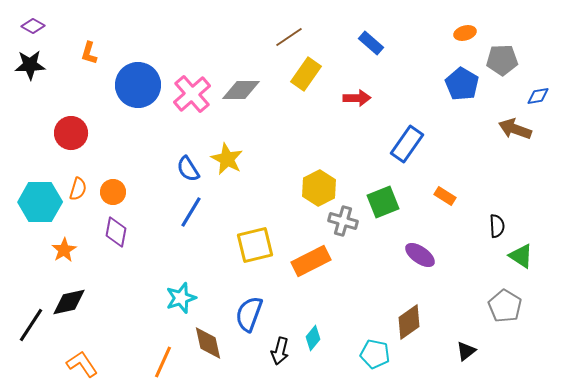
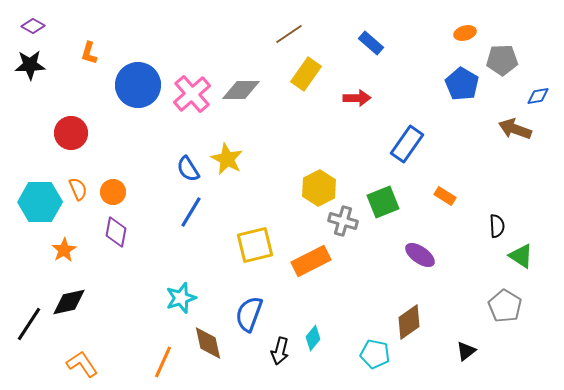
brown line at (289, 37): moved 3 px up
orange semicircle at (78, 189): rotated 40 degrees counterclockwise
black line at (31, 325): moved 2 px left, 1 px up
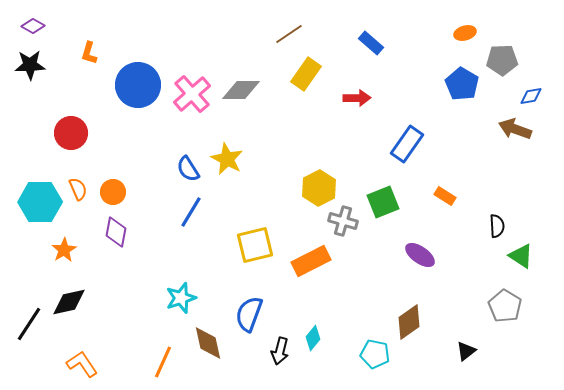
blue diamond at (538, 96): moved 7 px left
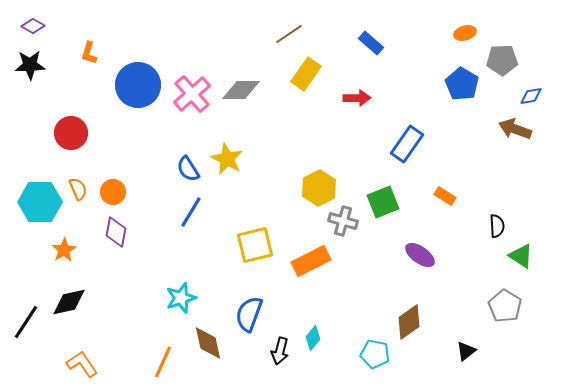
black line at (29, 324): moved 3 px left, 2 px up
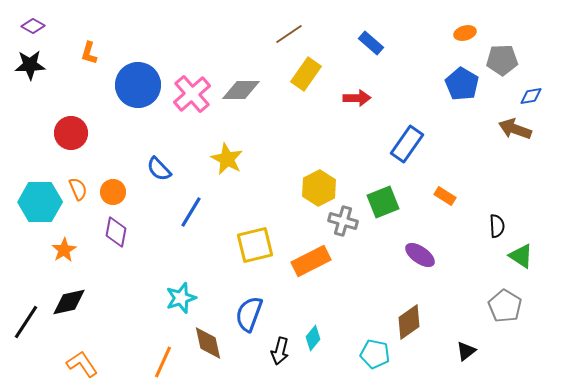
blue semicircle at (188, 169): moved 29 px left; rotated 12 degrees counterclockwise
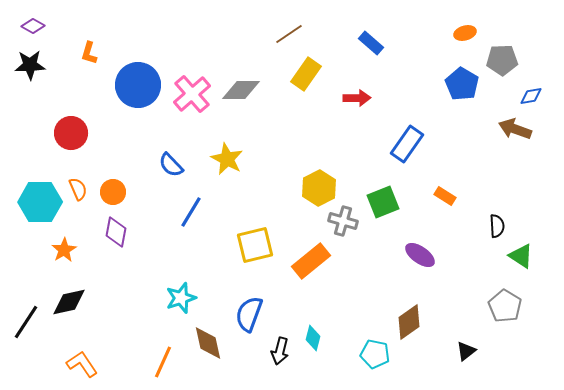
blue semicircle at (159, 169): moved 12 px right, 4 px up
orange rectangle at (311, 261): rotated 12 degrees counterclockwise
cyan diamond at (313, 338): rotated 25 degrees counterclockwise
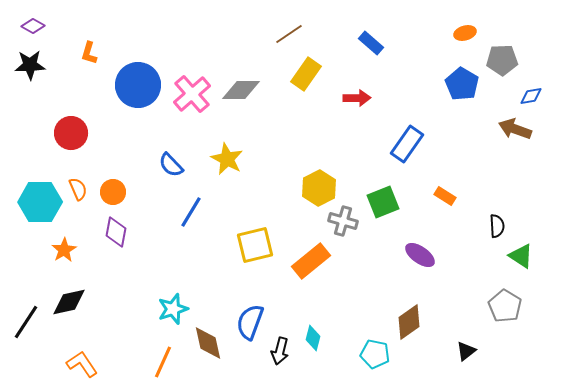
cyan star at (181, 298): moved 8 px left, 11 px down
blue semicircle at (249, 314): moved 1 px right, 8 px down
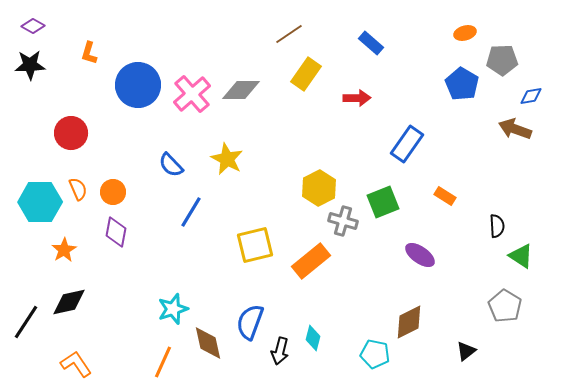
brown diamond at (409, 322): rotated 9 degrees clockwise
orange L-shape at (82, 364): moved 6 px left
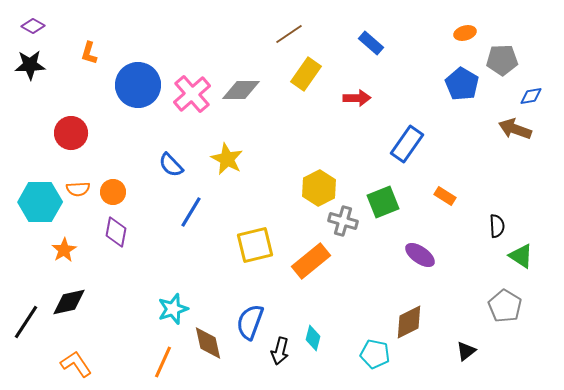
orange semicircle at (78, 189): rotated 110 degrees clockwise
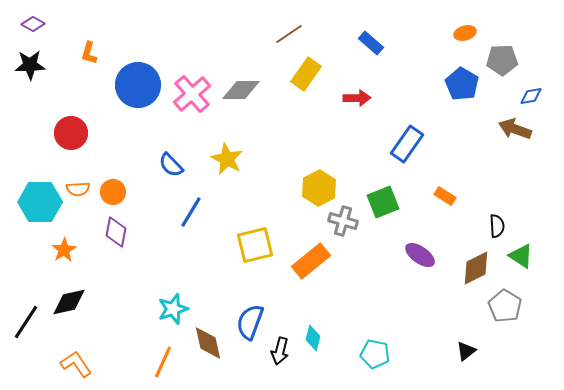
purple diamond at (33, 26): moved 2 px up
brown diamond at (409, 322): moved 67 px right, 54 px up
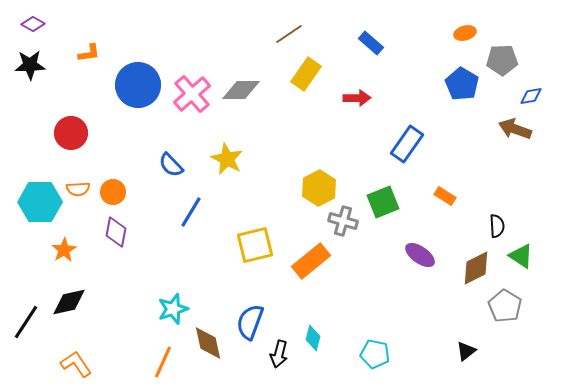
orange L-shape at (89, 53): rotated 115 degrees counterclockwise
black arrow at (280, 351): moved 1 px left, 3 px down
